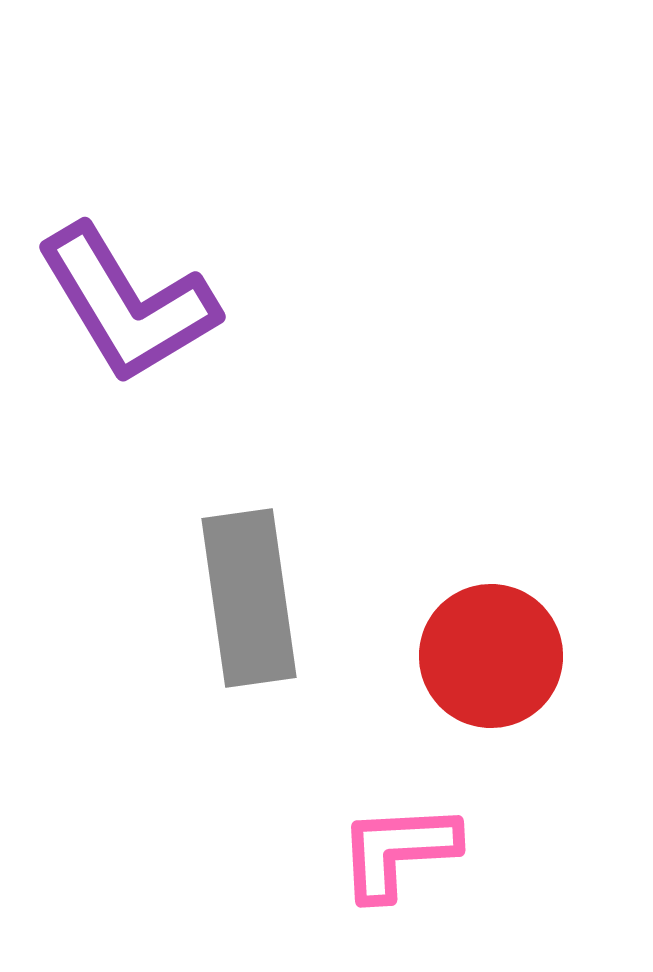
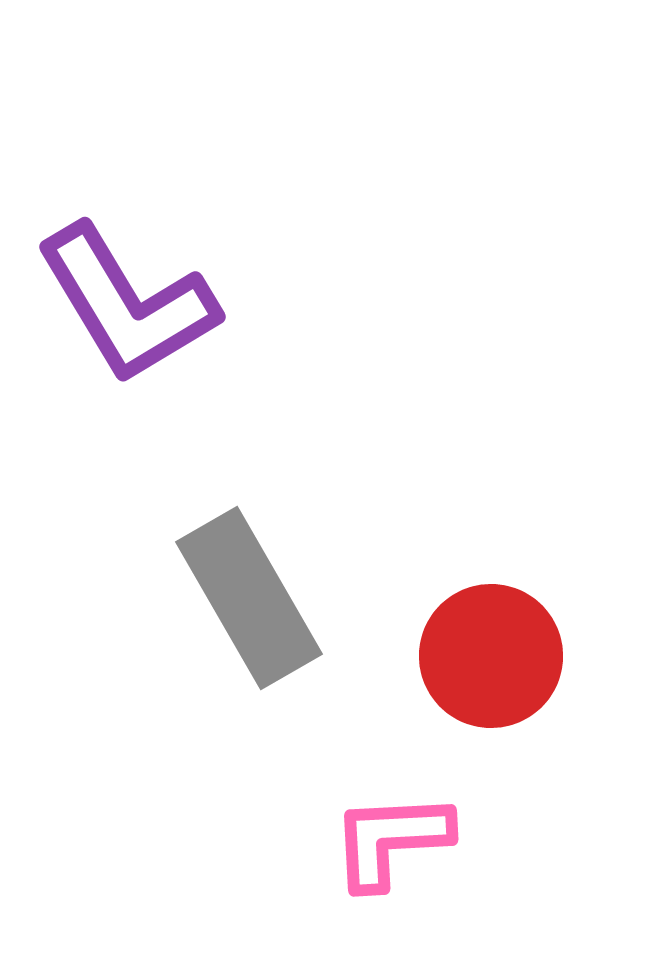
gray rectangle: rotated 22 degrees counterclockwise
pink L-shape: moved 7 px left, 11 px up
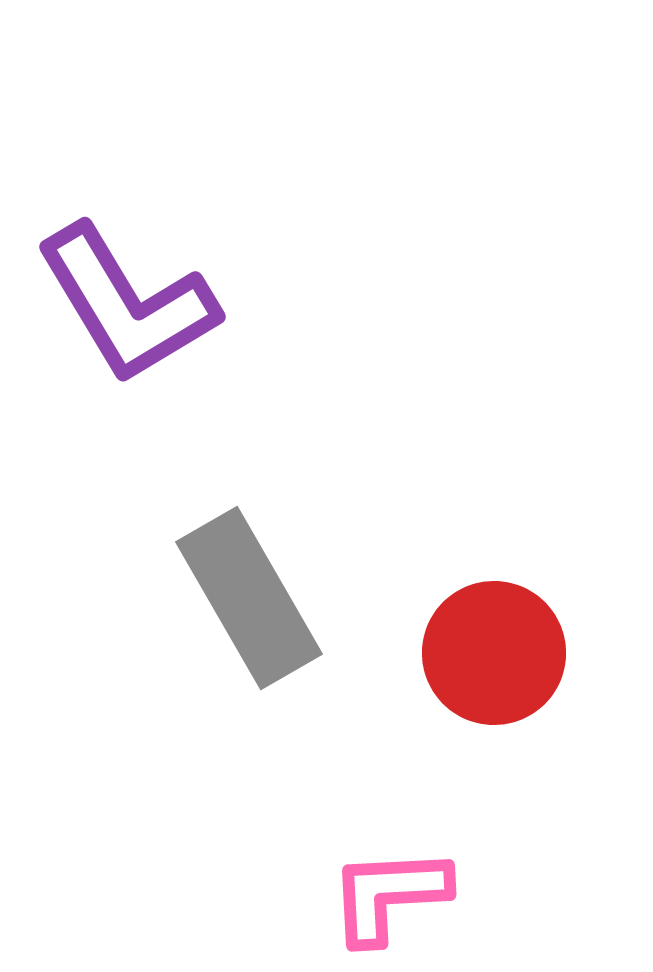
red circle: moved 3 px right, 3 px up
pink L-shape: moved 2 px left, 55 px down
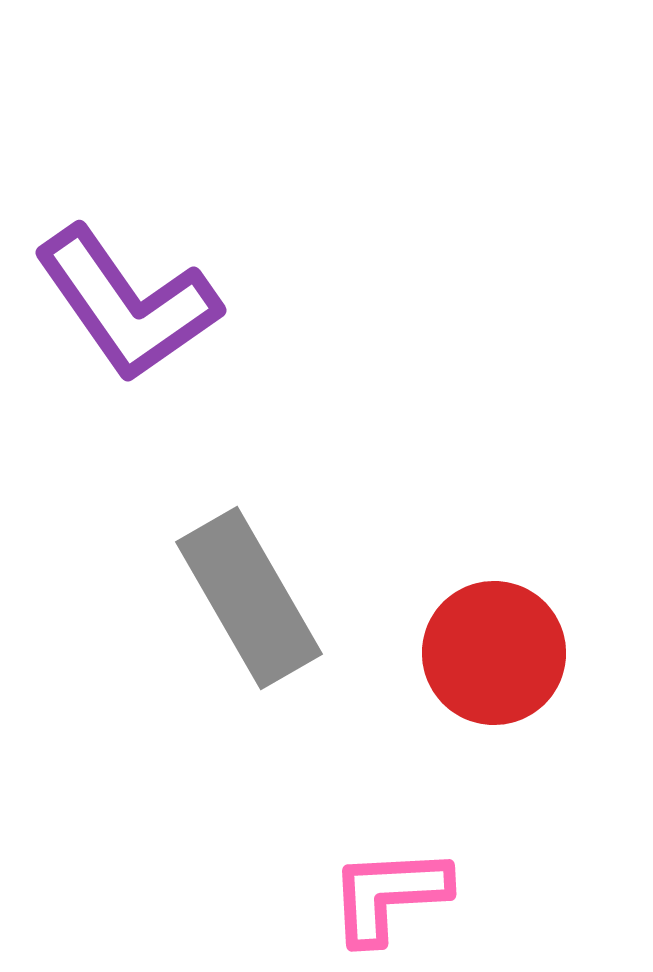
purple L-shape: rotated 4 degrees counterclockwise
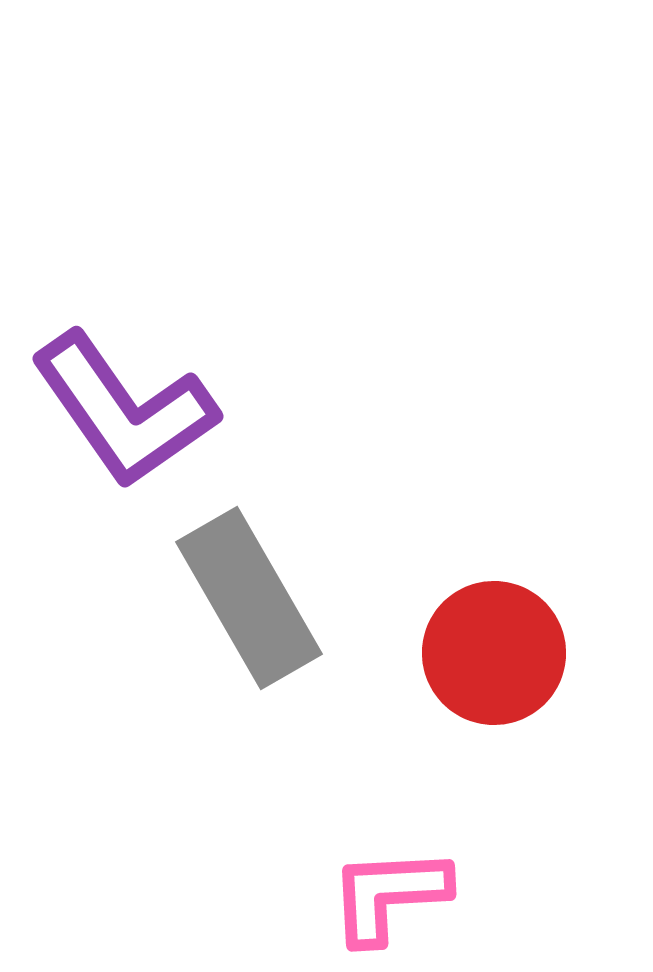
purple L-shape: moved 3 px left, 106 px down
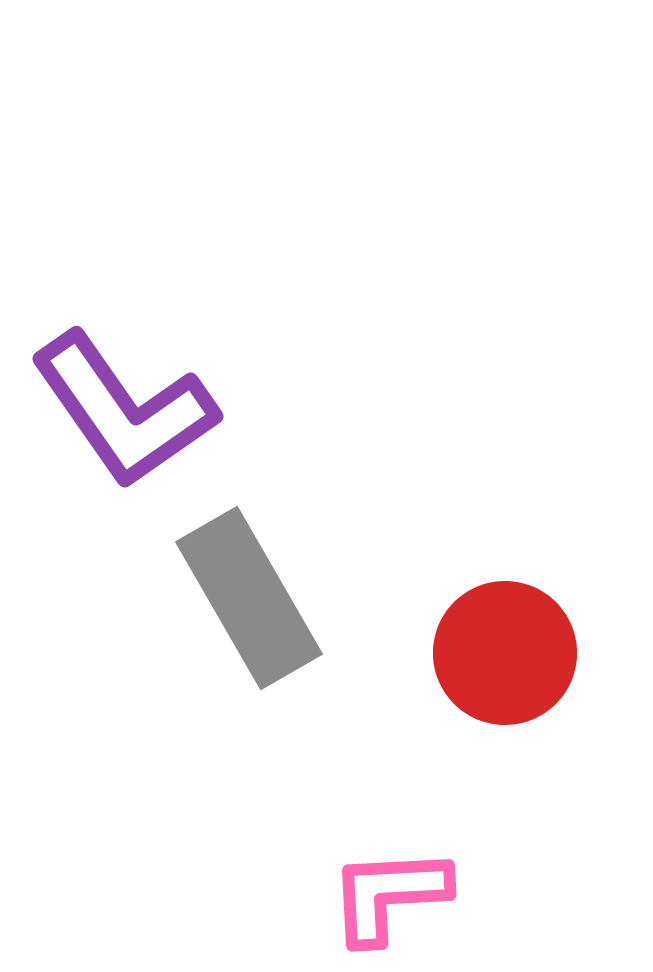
red circle: moved 11 px right
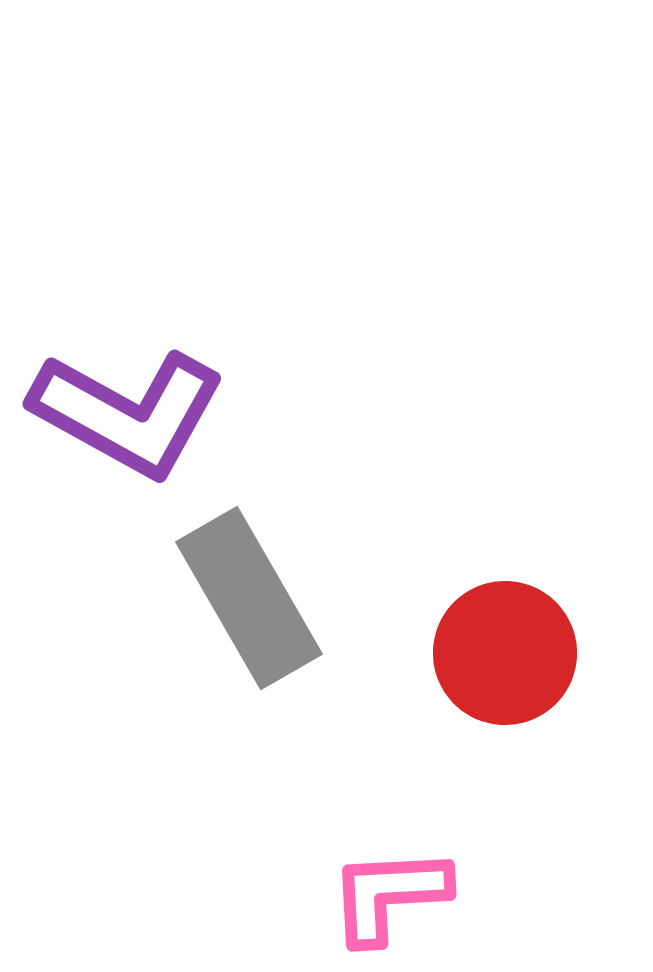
purple L-shape: moved 4 px right, 3 px down; rotated 26 degrees counterclockwise
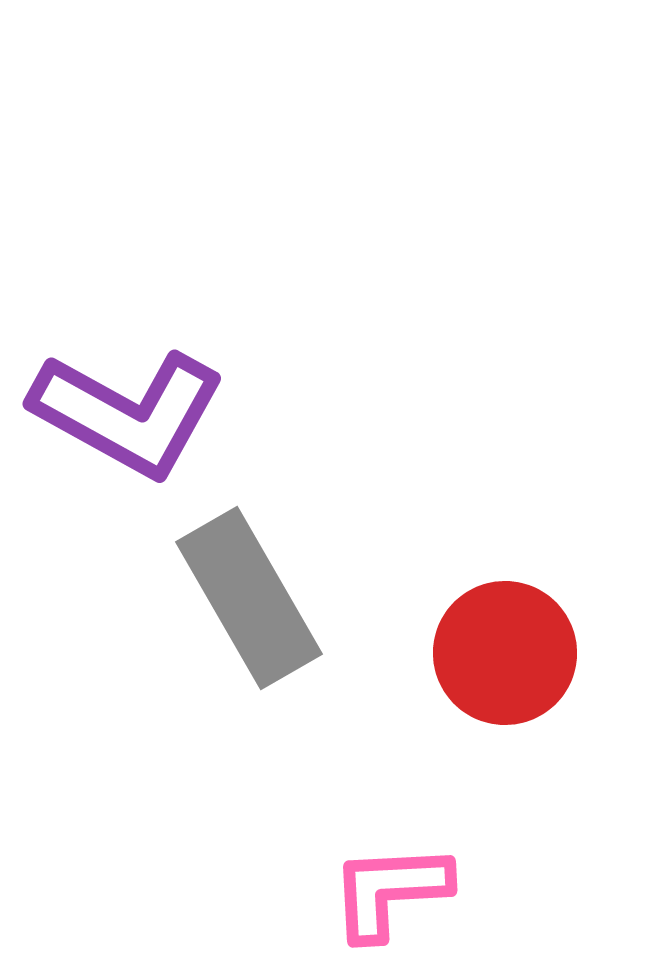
pink L-shape: moved 1 px right, 4 px up
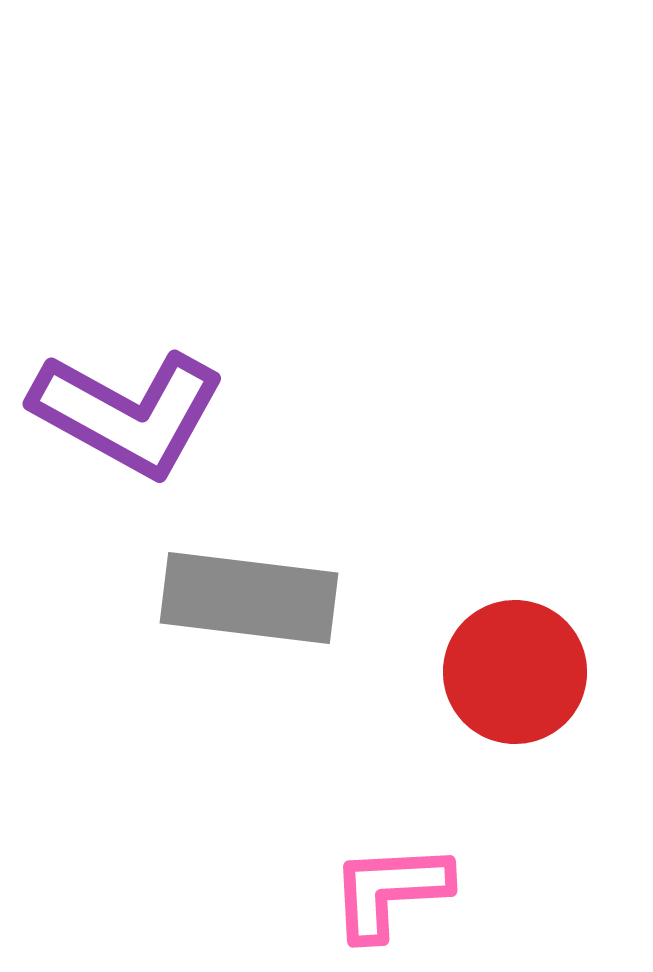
gray rectangle: rotated 53 degrees counterclockwise
red circle: moved 10 px right, 19 px down
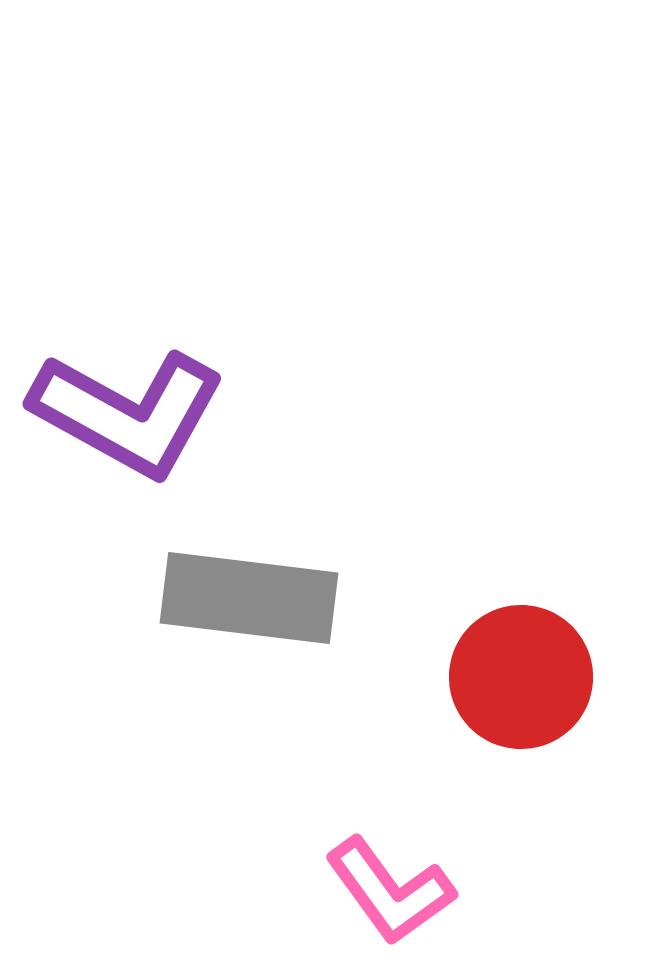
red circle: moved 6 px right, 5 px down
pink L-shape: rotated 123 degrees counterclockwise
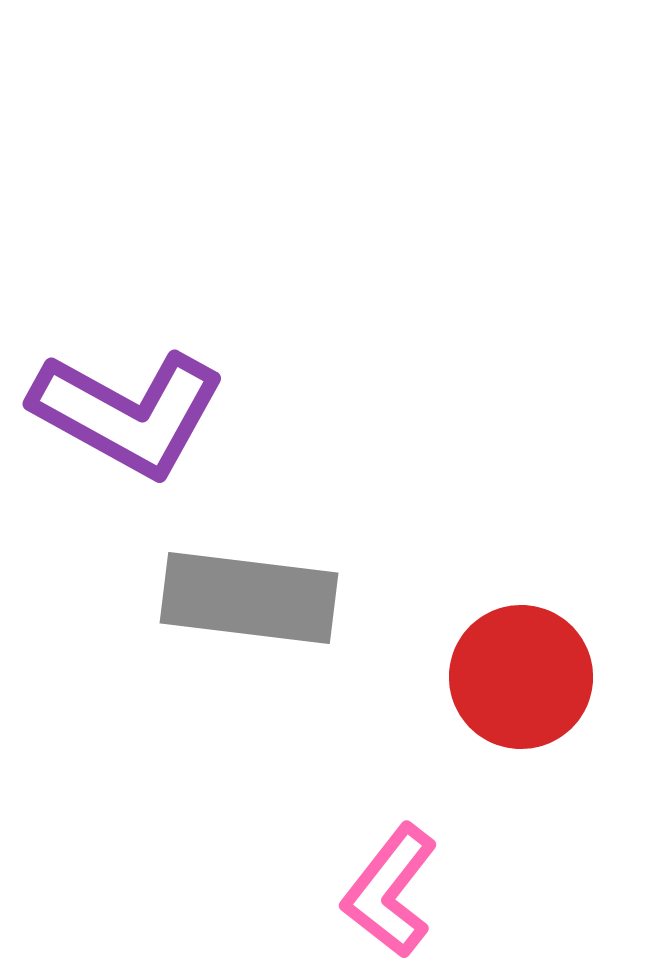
pink L-shape: rotated 74 degrees clockwise
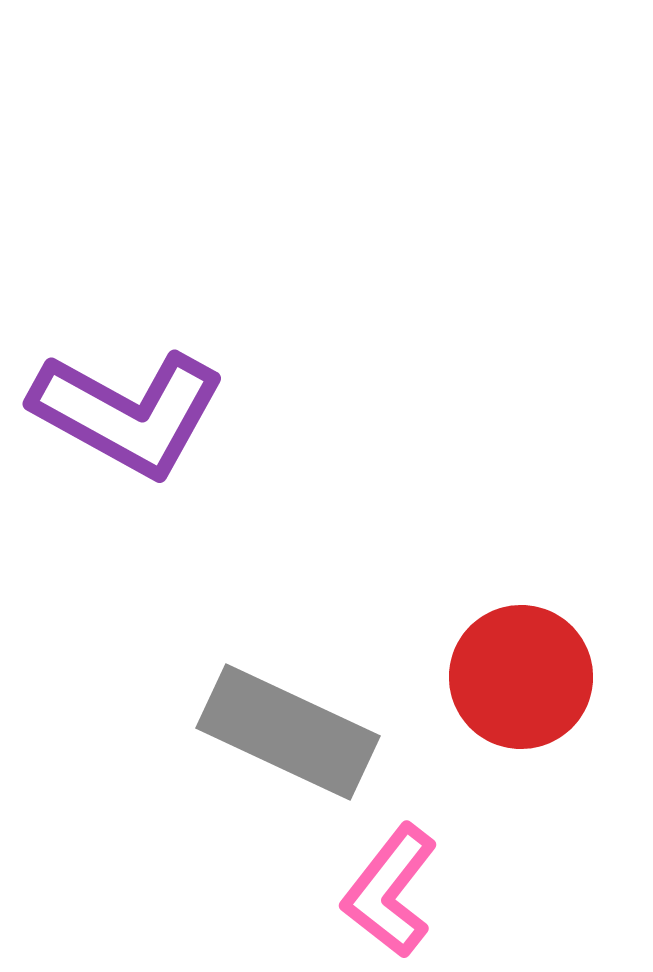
gray rectangle: moved 39 px right, 134 px down; rotated 18 degrees clockwise
